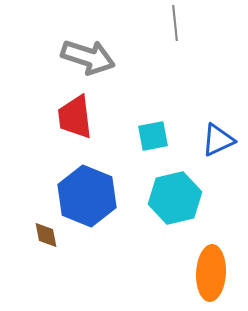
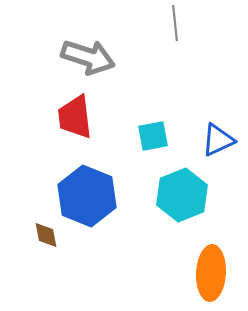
cyan hexagon: moved 7 px right, 3 px up; rotated 9 degrees counterclockwise
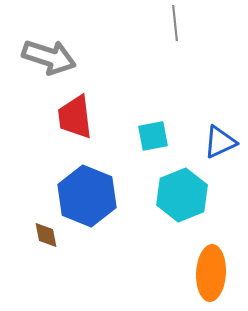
gray arrow: moved 39 px left
blue triangle: moved 2 px right, 2 px down
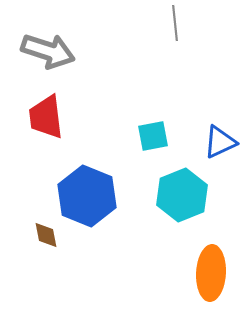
gray arrow: moved 1 px left, 6 px up
red trapezoid: moved 29 px left
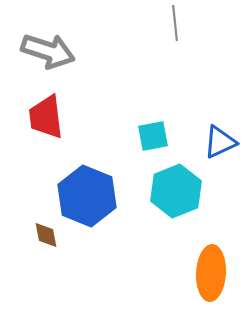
cyan hexagon: moved 6 px left, 4 px up
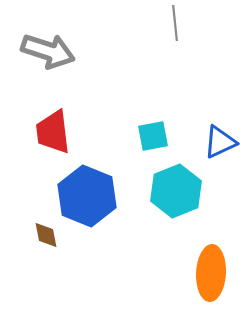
red trapezoid: moved 7 px right, 15 px down
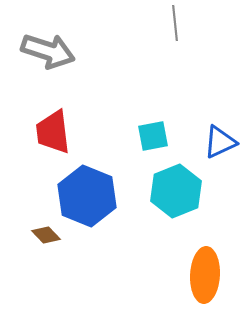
brown diamond: rotated 32 degrees counterclockwise
orange ellipse: moved 6 px left, 2 px down
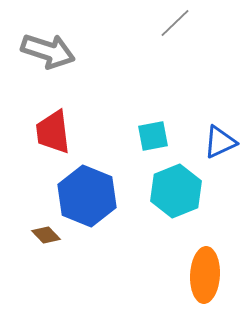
gray line: rotated 52 degrees clockwise
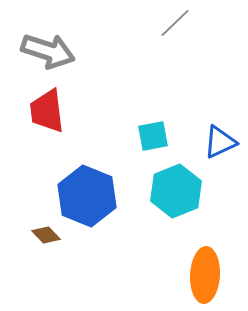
red trapezoid: moved 6 px left, 21 px up
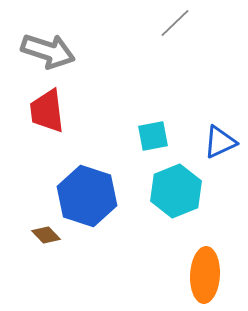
blue hexagon: rotated 4 degrees counterclockwise
